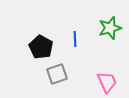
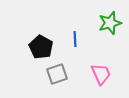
green star: moved 5 px up
pink trapezoid: moved 6 px left, 8 px up
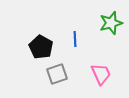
green star: moved 1 px right
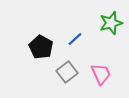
blue line: rotated 49 degrees clockwise
gray square: moved 10 px right, 2 px up; rotated 20 degrees counterclockwise
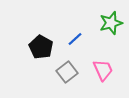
pink trapezoid: moved 2 px right, 4 px up
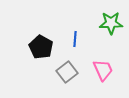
green star: rotated 15 degrees clockwise
blue line: rotated 42 degrees counterclockwise
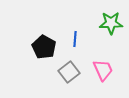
black pentagon: moved 3 px right
gray square: moved 2 px right
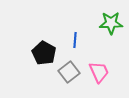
blue line: moved 1 px down
black pentagon: moved 6 px down
pink trapezoid: moved 4 px left, 2 px down
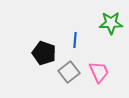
black pentagon: rotated 10 degrees counterclockwise
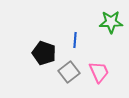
green star: moved 1 px up
